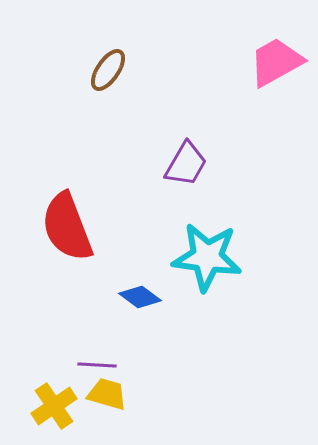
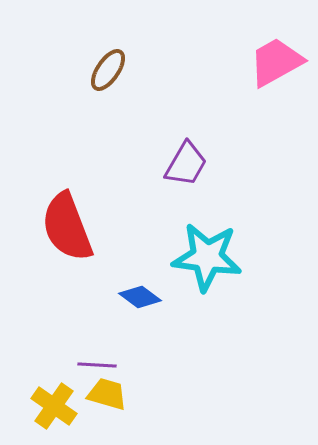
yellow cross: rotated 21 degrees counterclockwise
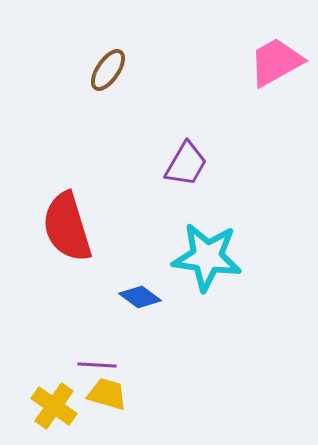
red semicircle: rotated 4 degrees clockwise
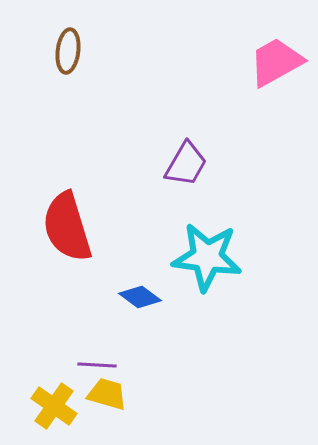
brown ellipse: moved 40 px left, 19 px up; rotated 27 degrees counterclockwise
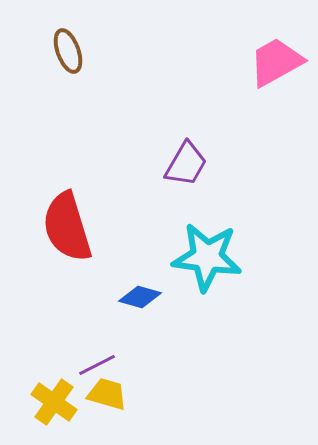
brown ellipse: rotated 27 degrees counterclockwise
blue diamond: rotated 21 degrees counterclockwise
purple line: rotated 30 degrees counterclockwise
yellow cross: moved 4 px up
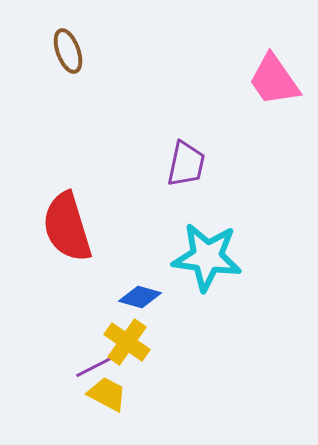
pink trapezoid: moved 2 px left, 18 px down; rotated 96 degrees counterclockwise
purple trapezoid: rotated 18 degrees counterclockwise
purple line: moved 3 px left, 2 px down
yellow trapezoid: rotated 12 degrees clockwise
yellow cross: moved 73 px right, 60 px up
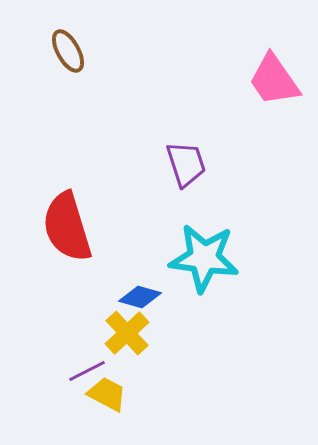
brown ellipse: rotated 9 degrees counterclockwise
purple trapezoid: rotated 30 degrees counterclockwise
cyan star: moved 3 px left, 1 px down
yellow cross: moved 9 px up; rotated 12 degrees clockwise
purple line: moved 7 px left, 4 px down
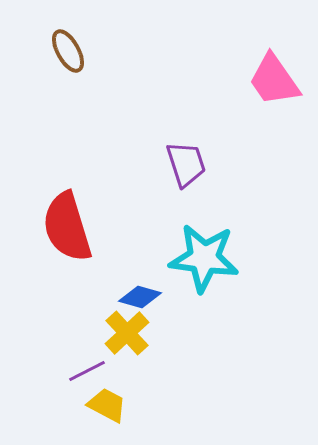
yellow trapezoid: moved 11 px down
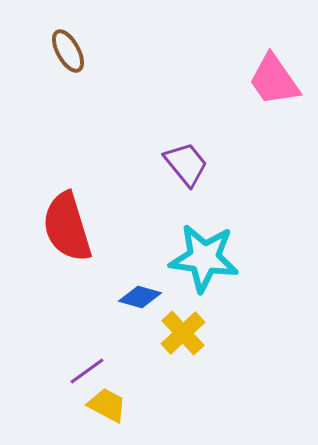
purple trapezoid: rotated 21 degrees counterclockwise
yellow cross: moved 56 px right
purple line: rotated 9 degrees counterclockwise
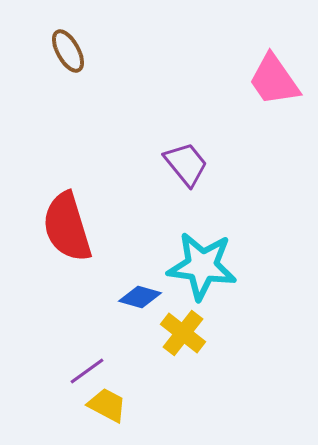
cyan star: moved 2 px left, 8 px down
yellow cross: rotated 9 degrees counterclockwise
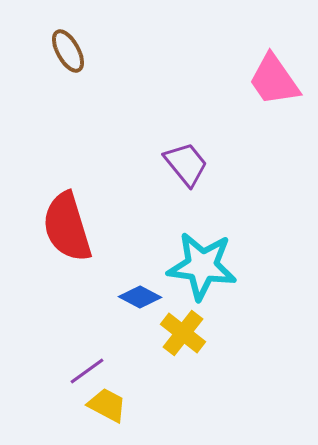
blue diamond: rotated 12 degrees clockwise
